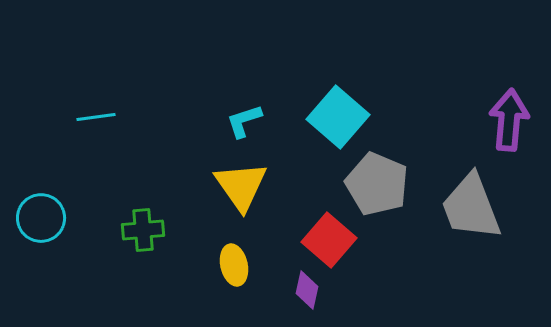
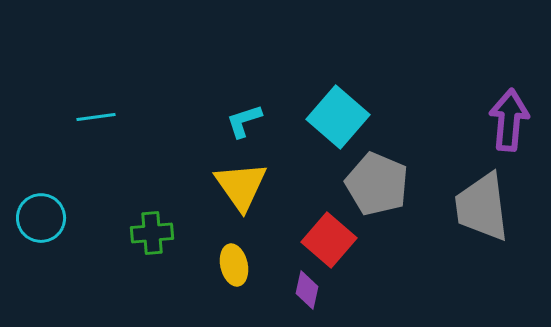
gray trapezoid: moved 11 px right; rotated 14 degrees clockwise
green cross: moved 9 px right, 3 px down
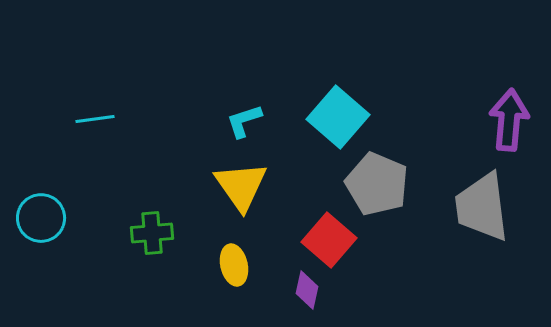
cyan line: moved 1 px left, 2 px down
